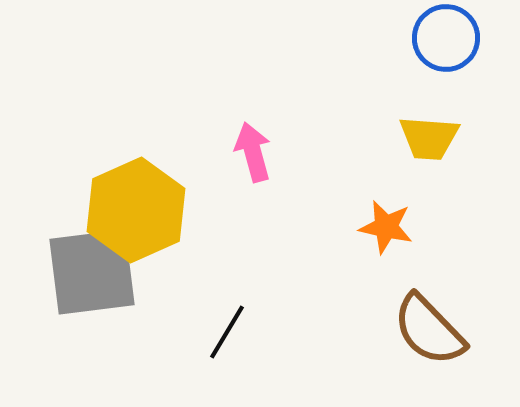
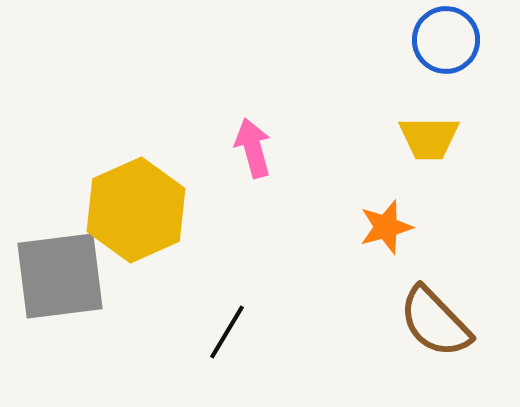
blue circle: moved 2 px down
yellow trapezoid: rotated 4 degrees counterclockwise
pink arrow: moved 4 px up
orange star: rotated 28 degrees counterclockwise
gray square: moved 32 px left, 4 px down
brown semicircle: moved 6 px right, 8 px up
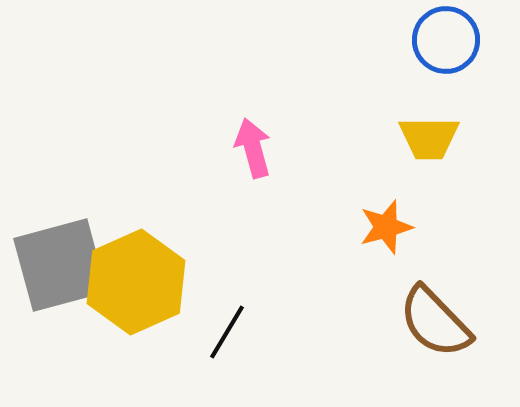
yellow hexagon: moved 72 px down
gray square: moved 11 px up; rotated 8 degrees counterclockwise
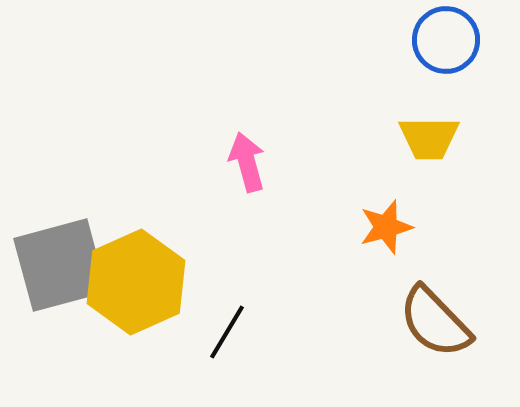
pink arrow: moved 6 px left, 14 px down
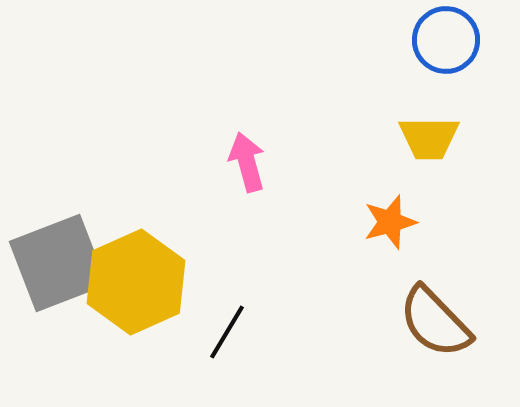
orange star: moved 4 px right, 5 px up
gray square: moved 2 px left, 2 px up; rotated 6 degrees counterclockwise
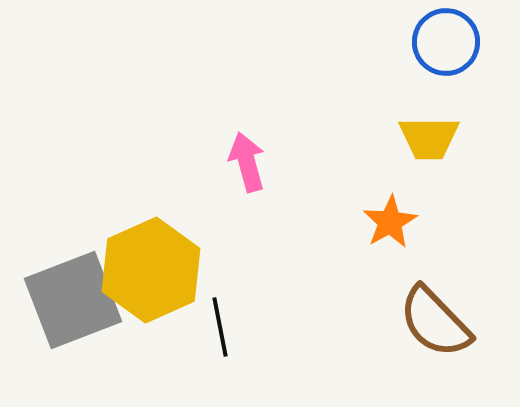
blue circle: moved 2 px down
orange star: rotated 14 degrees counterclockwise
gray square: moved 15 px right, 37 px down
yellow hexagon: moved 15 px right, 12 px up
black line: moved 7 px left, 5 px up; rotated 42 degrees counterclockwise
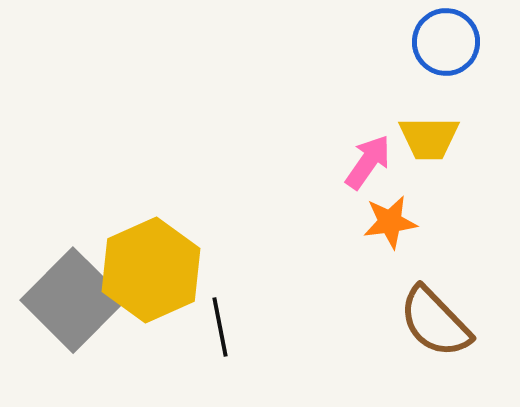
pink arrow: moved 121 px right; rotated 50 degrees clockwise
orange star: rotated 22 degrees clockwise
gray square: rotated 24 degrees counterclockwise
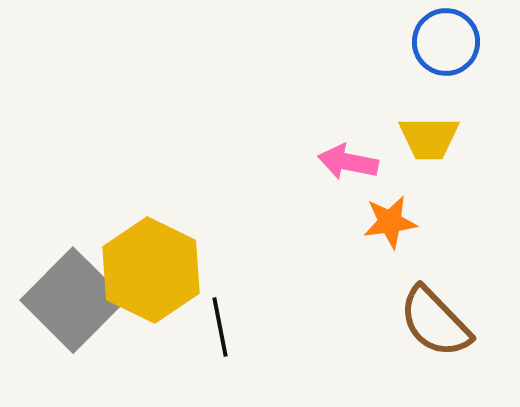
pink arrow: moved 20 px left; rotated 114 degrees counterclockwise
yellow hexagon: rotated 10 degrees counterclockwise
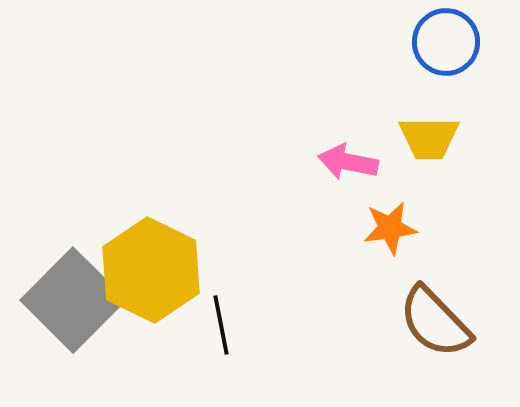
orange star: moved 6 px down
black line: moved 1 px right, 2 px up
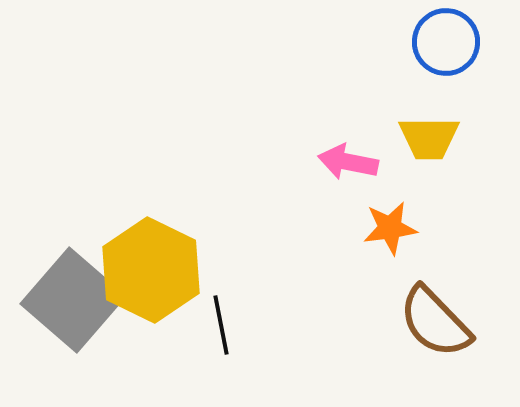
gray square: rotated 4 degrees counterclockwise
